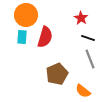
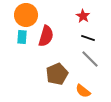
red star: moved 2 px right, 2 px up
red semicircle: moved 1 px right, 1 px up
gray line: rotated 24 degrees counterclockwise
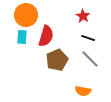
brown pentagon: moved 14 px up
orange semicircle: rotated 28 degrees counterclockwise
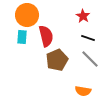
orange circle: moved 1 px right
red semicircle: rotated 30 degrees counterclockwise
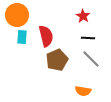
orange circle: moved 10 px left
black line: rotated 16 degrees counterclockwise
gray line: moved 1 px right
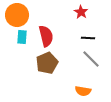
red star: moved 2 px left, 4 px up
brown pentagon: moved 10 px left, 3 px down
